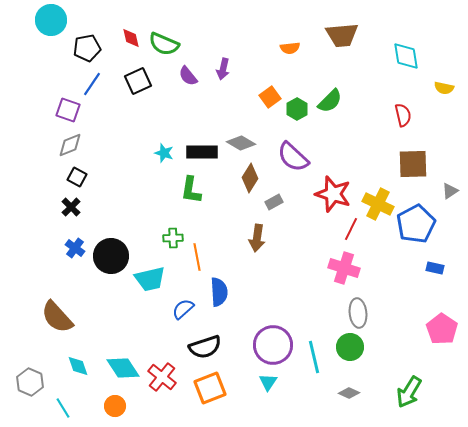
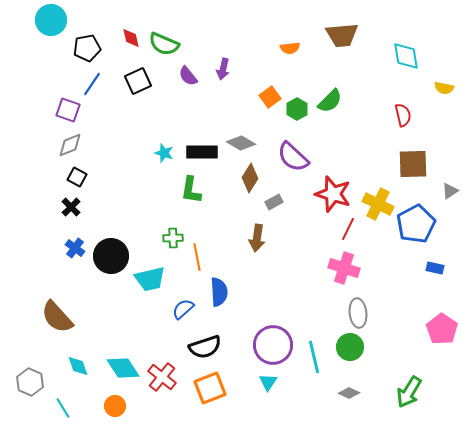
red line at (351, 229): moved 3 px left
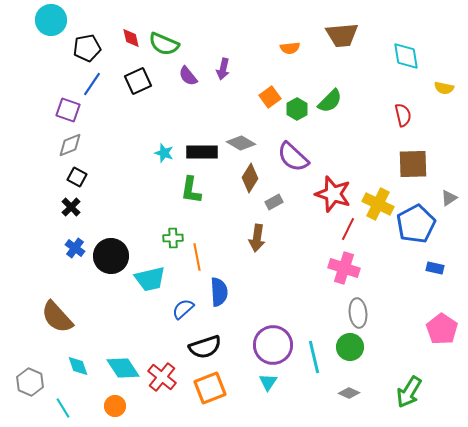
gray triangle at (450, 191): moved 1 px left, 7 px down
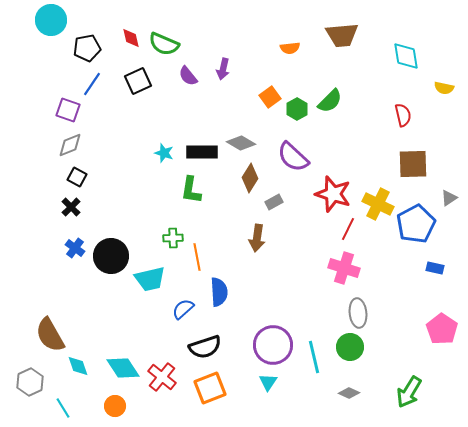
brown semicircle at (57, 317): moved 7 px left, 18 px down; rotated 12 degrees clockwise
gray hexagon at (30, 382): rotated 12 degrees clockwise
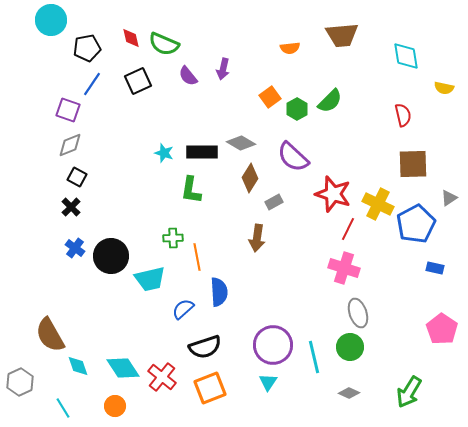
gray ellipse at (358, 313): rotated 12 degrees counterclockwise
gray hexagon at (30, 382): moved 10 px left
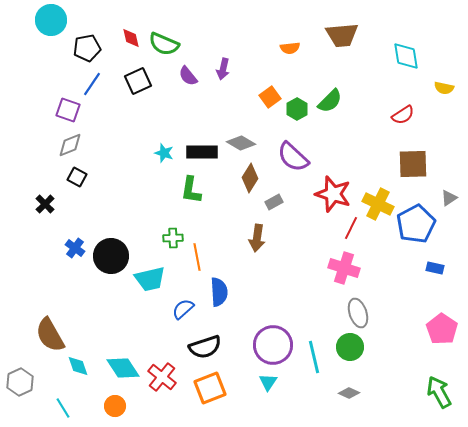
red semicircle at (403, 115): rotated 70 degrees clockwise
black cross at (71, 207): moved 26 px left, 3 px up
red line at (348, 229): moved 3 px right, 1 px up
green arrow at (409, 392): moved 30 px right; rotated 120 degrees clockwise
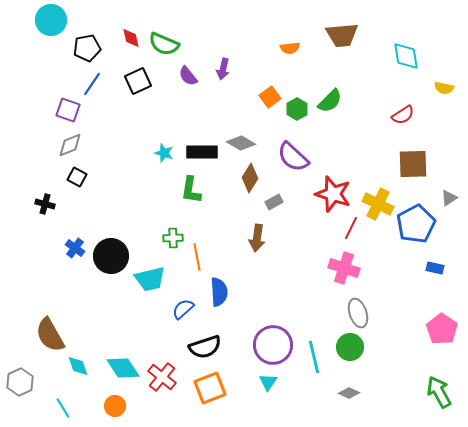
black cross at (45, 204): rotated 30 degrees counterclockwise
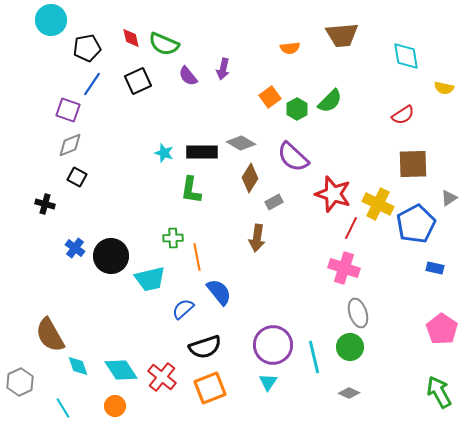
blue semicircle at (219, 292): rotated 36 degrees counterclockwise
cyan diamond at (123, 368): moved 2 px left, 2 px down
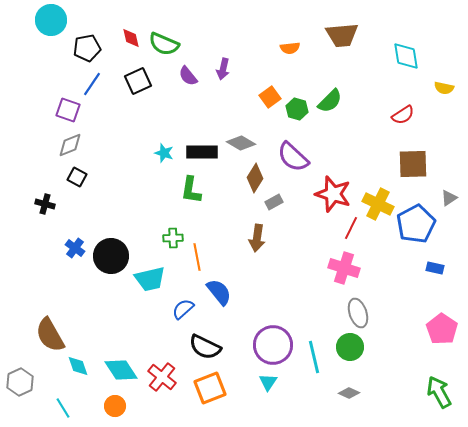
green hexagon at (297, 109): rotated 15 degrees counterclockwise
brown diamond at (250, 178): moved 5 px right
black semicircle at (205, 347): rotated 44 degrees clockwise
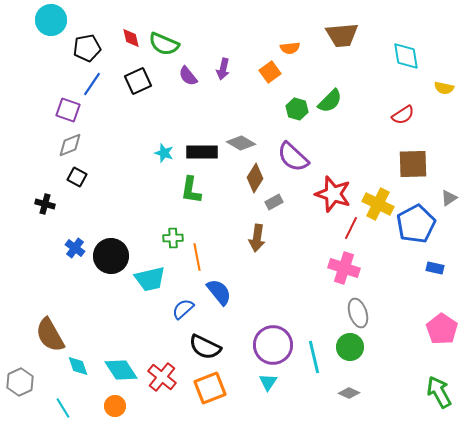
orange square at (270, 97): moved 25 px up
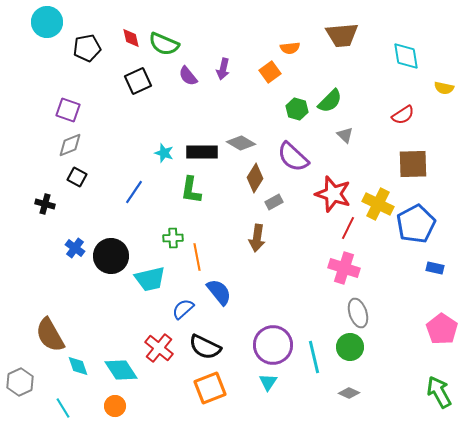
cyan circle at (51, 20): moved 4 px left, 2 px down
blue line at (92, 84): moved 42 px right, 108 px down
gray triangle at (449, 198): moved 104 px left, 63 px up; rotated 42 degrees counterclockwise
red line at (351, 228): moved 3 px left
red cross at (162, 377): moved 3 px left, 29 px up
